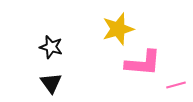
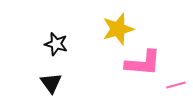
black star: moved 5 px right, 3 px up
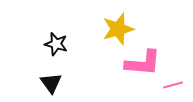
pink line: moved 3 px left
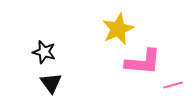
yellow star: rotated 8 degrees counterclockwise
black star: moved 12 px left, 8 px down
pink L-shape: moved 1 px up
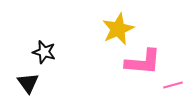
black triangle: moved 23 px left
